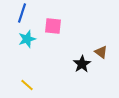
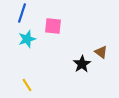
yellow line: rotated 16 degrees clockwise
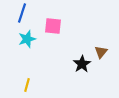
brown triangle: rotated 32 degrees clockwise
yellow line: rotated 48 degrees clockwise
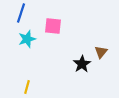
blue line: moved 1 px left
yellow line: moved 2 px down
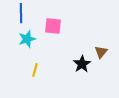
blue line: rotated 18 degrees counterclockwise
yellow line: moved 8 px right, 17 px up
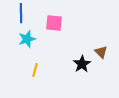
pink square: moved 1 px right, 3 px up
brown triangle: rotated 24 degrees counterclockwise
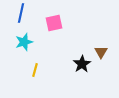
blue line: rotated 12 degrees clockwise
pink square: rotated 18 degrees counterclockwise
cyan star: moved 3 px left, 3 px down
brown triangle: rotated 16 degrees clockwise
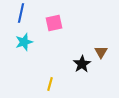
yellow line: moved 15 px right, 14 px down
